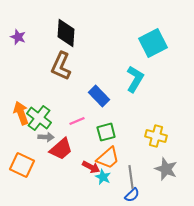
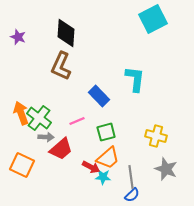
cyan square: moved 24 px up
cyan L-shape: rotated 24 degrees counterclockwise
cyan star: rotated 21 degrees counterclockwise
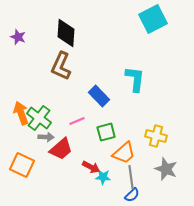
orange trapezoid: moved 16 px right, 5 px up
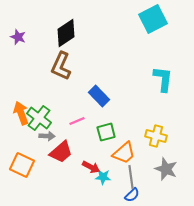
black diamond: rotated 52 degrees clockwise
cyan L-shape: moved 28 px right
gray arrow: moved 1 px right, 1 px up
red trapezoid: moved 3 px down
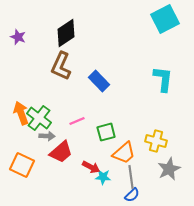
cyan square: moved 12 px right
blue rectangle: moved 15 px up
yellow cross: moved 5 px down
gray star: moved 3 px right; rotated 25 degrees clockwise
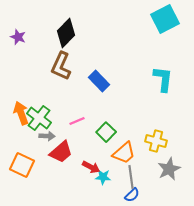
black diamond: rotated 12 degrees counterclockwise
green square: rotated 30 degrees counterclockwise
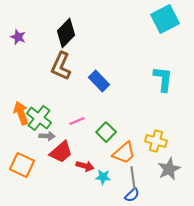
red arrow: moved 6 px left, 1 px up; rotated 12 degrees counterclockwise
gray line: moved 2 px right, 1 px down
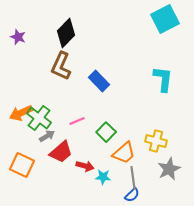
orange arrow: rotated 95 degrees counterclockwise
gray arrow: rotated 35 degrees counterclockwise
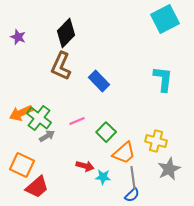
red trapezoid: moved 24 px left, 35 px down
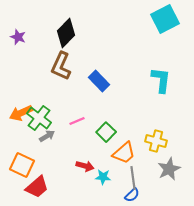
cyan L-shape: moved 2 px left, 1 px down
